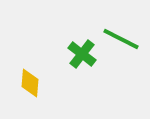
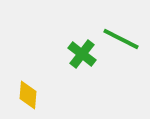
yellow diamond: moved 2 px left, 12 px down
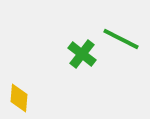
yellow diamond: moved 9 px left, 3 px down
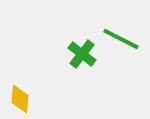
yellow diamond: moved 1 px right, 1 px down
